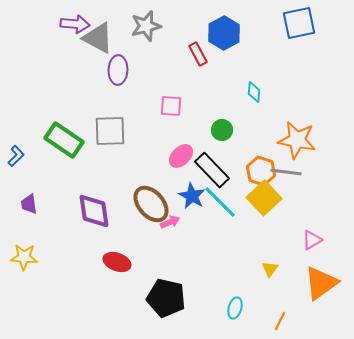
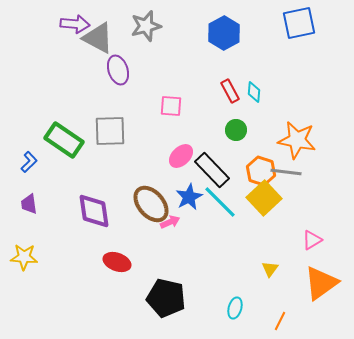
red rectangle: moved 32 px right, 37 px down
purple ellipse: rotated 20 degrees counterclockwise
green circle: moved 14 px right
blue L-shape: moved 13 px right, 6 px down
blue star: moved 3 px left, 1 px down; rotated 16 degrees clockwise
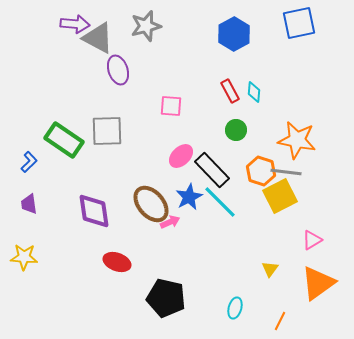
blue hexagon: moved 10 px right, 1 px down
gray square: moved 3 px left
yellow square: moved 16 px right, 2 px up; rotated 16 degrees clockwise
orange triangle: moved 3 px left
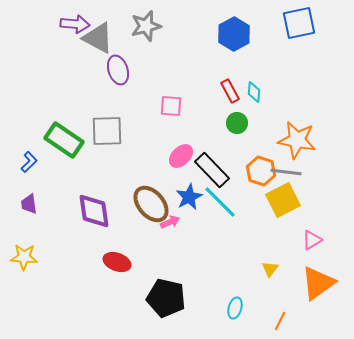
green circle: moved 1 px right, 7 px up
yellow square: moved 3 px right, 4 px down
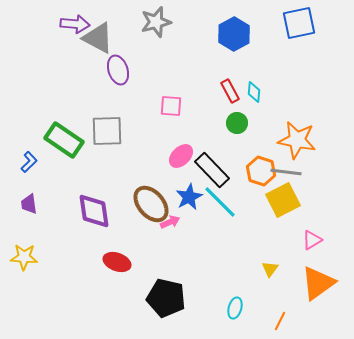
gray star: moved 10 px right, 4 px up
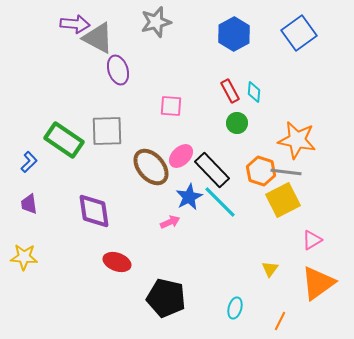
blue square: moved 10 px down; rotated 24 degrees counterclockwise
brown ellipse: moved 37 px up
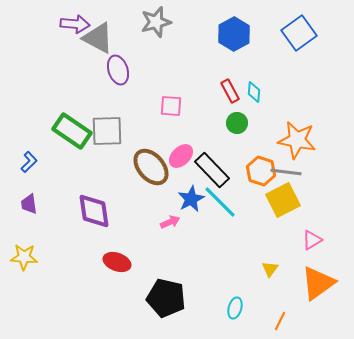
green rectangle: moved 8 px right, 9 px up
blue star: moved 2 px right, 2 px down
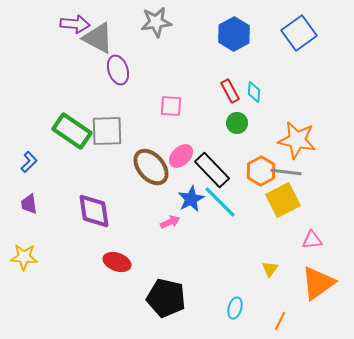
gray star: rotated 8 degrees clockwise
orange hexagon: rotated 12 degrees clockwise
pink triangle: rotated 25 degrees clockwise
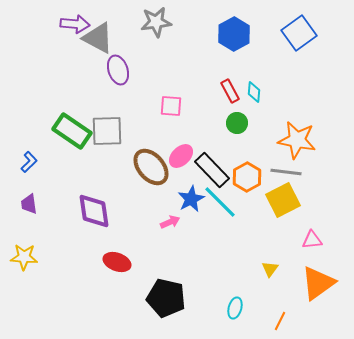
orange hexagon: moved 14 px left, 6 px down
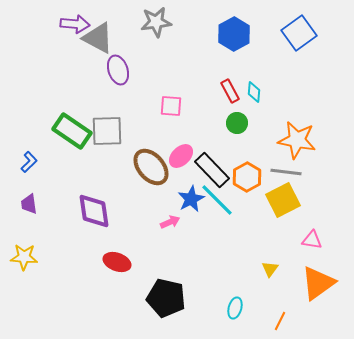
cyan line: moved 3 px left, 2 px up
pink triangle: rotated 15 degrees clockwise
